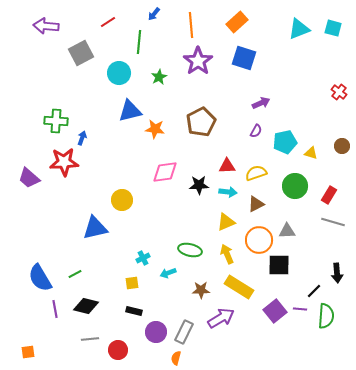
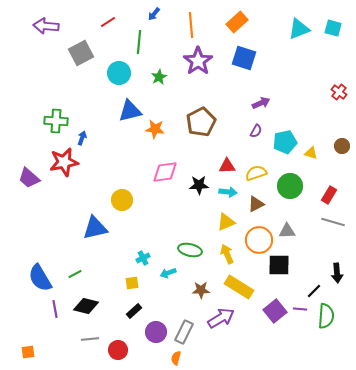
red star at (64, 162): rotated 8 degrees counterclockwise
green circle at (295, 186): moved 5 px left
black rectangle at (134, 311): rotated 56 degrees counterclockwise
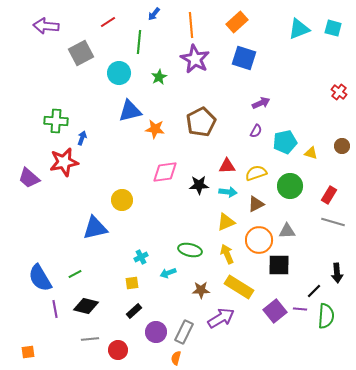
purple star at (198, 61): moved 3 px left, 2 px up; rotated 8 degrees counterclockwise
cyan cross at (143, 258): moved 2 px left, 1 px up
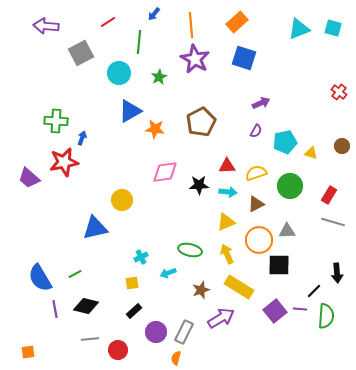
blue triangle at (130, 111): rotated 15 degrees counterclockwise
brown star at (201, 290): rotated 18 degrees counterclockwise
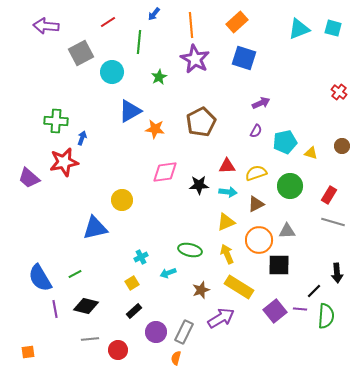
cyan circle at (119, 73): moved 7 px left, 1 px up
yellow square at (132, 283): rotated 24 degrees counterclockwise
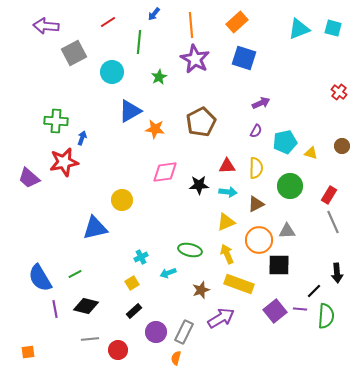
gray square at (81, 53): moved 7 px left
yellow semicircle at (256, 173): moved 5 px up; rotated 110 degrees clockwise
gray line at (333, 222): rotated 50 degrees clockwise
yellow rectangle at (239, 287): moved 3 px up; rotated 12 degrees counterclockwise
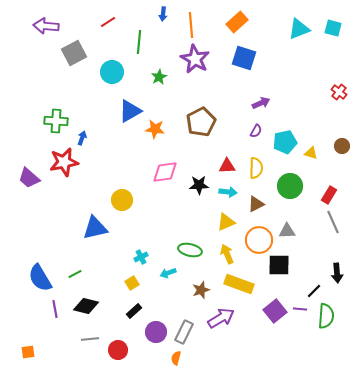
blue arrow at (154, 14): moved 9 px right; rotated 32 degrees counterclockwise
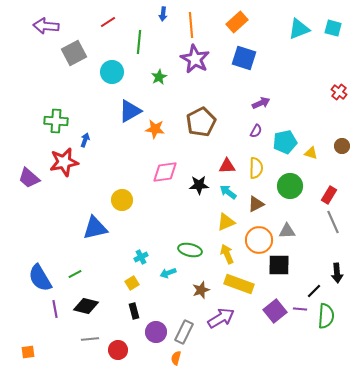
blue arrow at (82, 138): moved 3 px right, 2 px down
cyan arrow at (228, 192): rotated 150 degrees counterclockwise
black rectangle at (134, 311): rotated 63 degrees counterclockwise
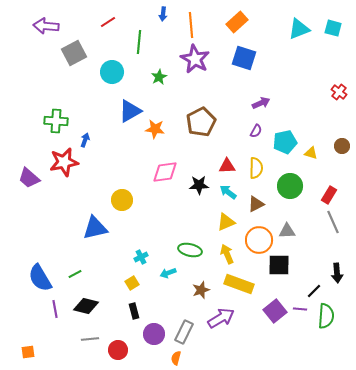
purple circle at (156, 332): moved 2 px left, 2 px down
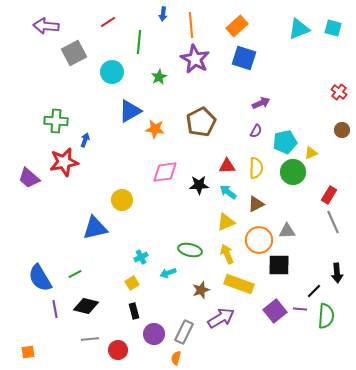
orange rectangle at (237, 22): moved 4 px down
brown circle at (342, 146): moved 16 px up
yellow triangle at (311, 153): rotated 40 degrees counterclockwise
green circle at (290, 186): moved 3 px right, 14 px up
